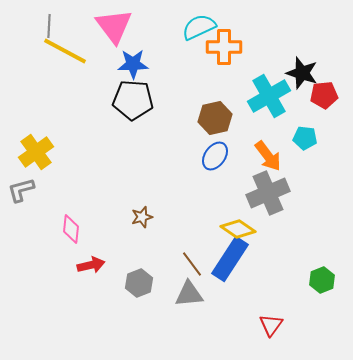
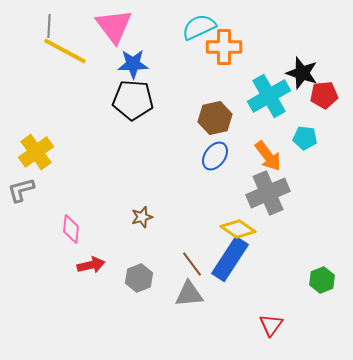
gray hexagon: moved 5 px up
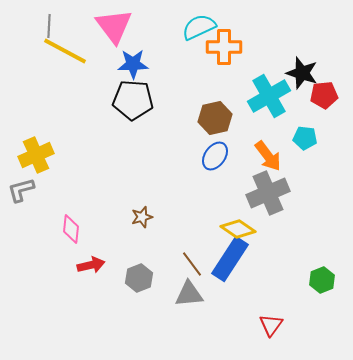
yellow cross: moved 3 px down; rotated 12 degrees clockwise
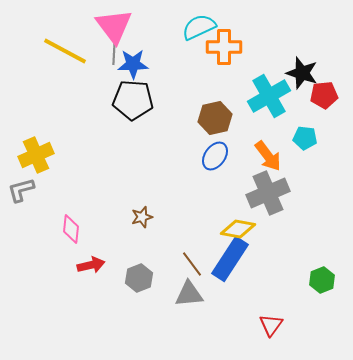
gray line: moved 65 px right, 27 px down
yellow diamond: rotated 24 degrees counterclockwise
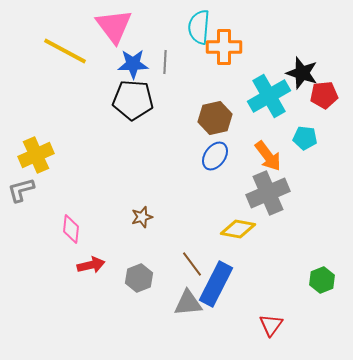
cyan semicircle: rotated 60 degrees counterclockwise
gray line: moved 51 px right, 9 px down
blue rectangle: moved 14 px left, 25 px down; rotated 6 degrees counterclockwise
gray triangle: moved 1 px left, 9 px down
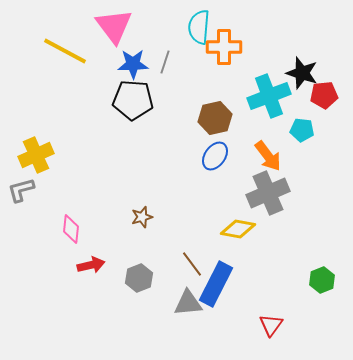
gray line: rotated 15 degrees clockwise
cyan cross: rotated 9 degrees clockwise
cyan pentagon: moved 3 px left, 8 px up
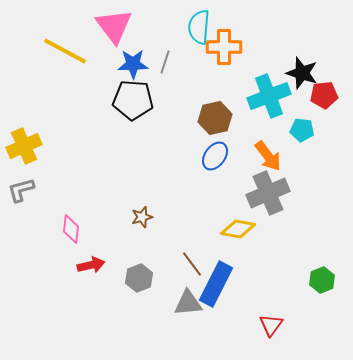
yellow cross: moved 12 px left, 9 px up
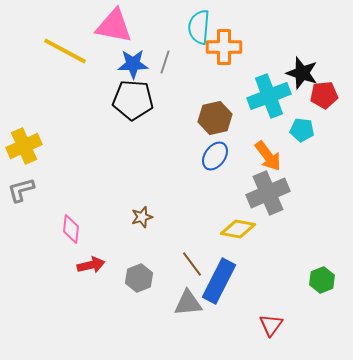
pink triangle: rotated 42 degrees counterclockwise
blue rectangle: moved 3 px right, 3 px up
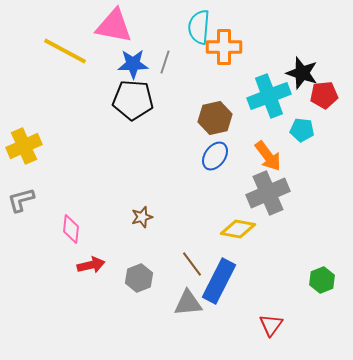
gray L-shape: moved 10 px down
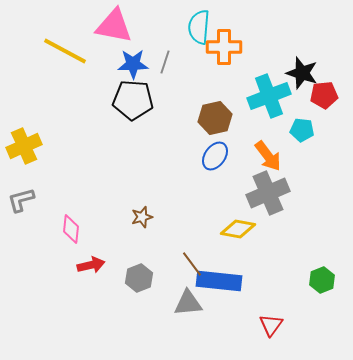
blue rectangle: rotated 69 degrees clockwise
